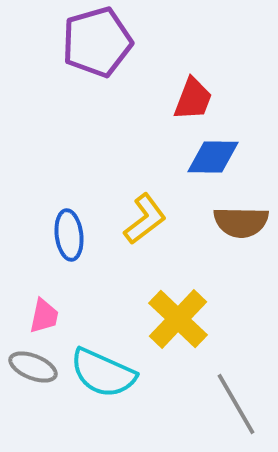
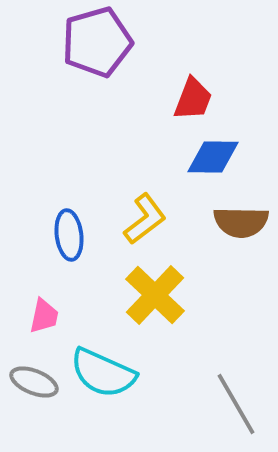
yellow cross: moved 23 px left, 24 px up
gray ellipse: moved 1 px right, 15 px down
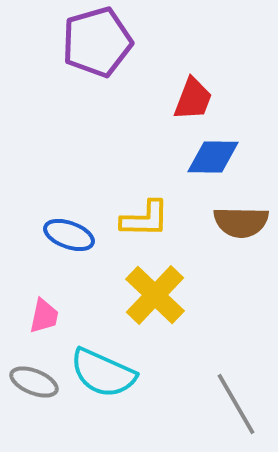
yellow L-shape: rotated 38 degrees clockwise
blue ellipse: rotated 63 degrees counterclockwise
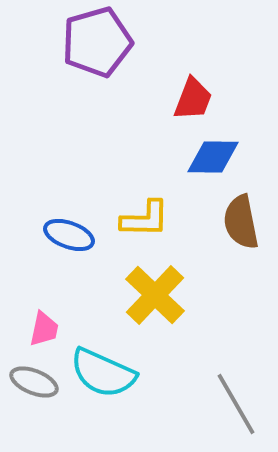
brown semicircle: rotated 78 degrees clockwise
pink trapezoid: moved 13 px down
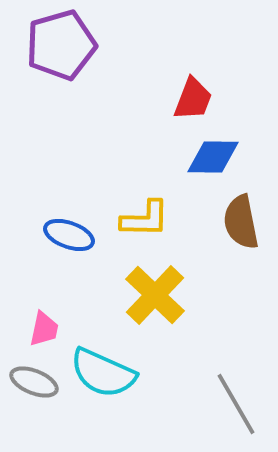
purple pentagon: moved 36 px left, 3 px down
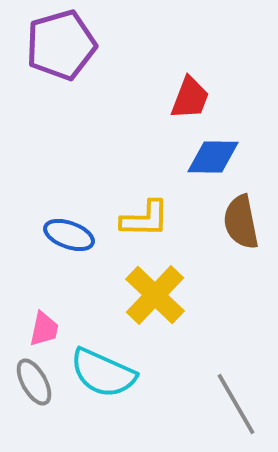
red trapezoid: moved 3 px left, 1 px up
gray ellipse: rotated 39 degrees clockwise
